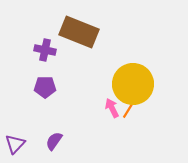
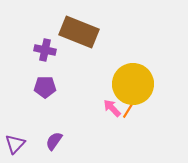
pink arrow: rotated 18 degrees counterclockwise
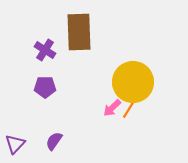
brown rectangle: rotated 66 degrees clockwise
purple cross: rotated 20 degrees clockwise
yellow circle: moved 2 px up
pink arrow: rotated 90 degrees counterclockwise
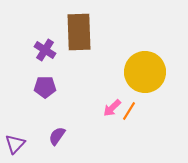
yellow circle: moved 12 px right, 10 px up
orange line: moved 2 px down
purple semicircle: moved 3 px right, 5 px up
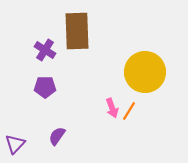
brown rectangle: moved 2 px left, 1 px up
pink arrow: rotated 66 degrees counterclockwise
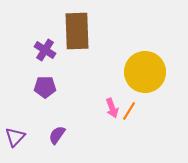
purple semicircle: moved 1 px up
purple triangle: moved 7 px up
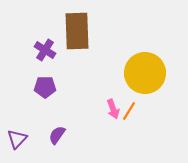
yellow circle: moved 1 px down
pink arrow: moved 1 px right, 1 px down
purple triangle: moved 2 px right, 2 px down
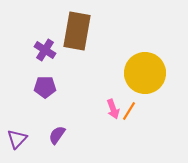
brown rectangle: rotated 12 degrees clockwise
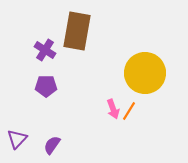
purple pentagon: moved 1 px right, 1 px up
purple semicircle: moved 5 px left, 10 px down
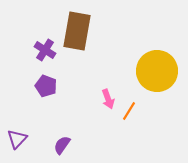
yellow circle: moved 12 px right, 2 px up
purple pentagon: rotated 20 degrees clockwise
pink arrow: moved 5 px left, 10 px up
purple semicircle: moved 10 px right
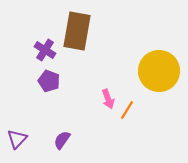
yellow circle: moved 2 px right
purple pentagon: moved 3 px right, 5 px up
orange line: moved 2 px left, 1 px up
purple semicircle: moved 5 px up
